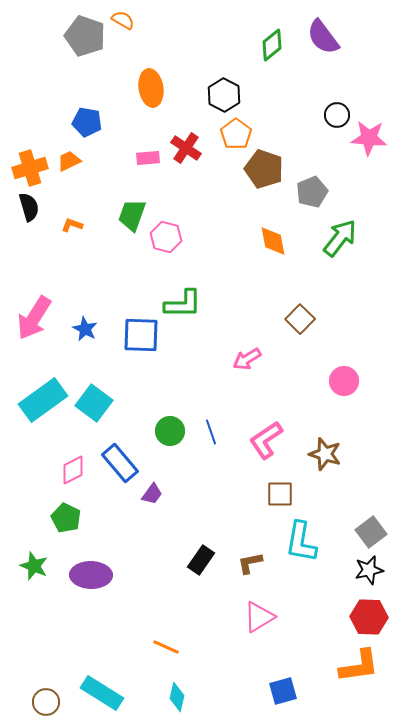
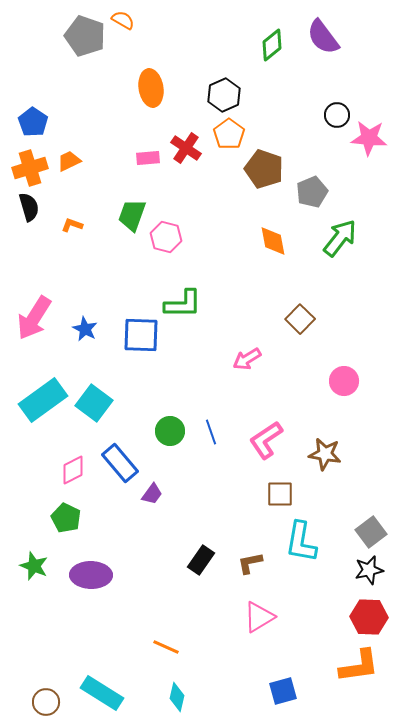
black hexagon at (224, 95): rotated 8 degrees clockwise
blue pentagon at (87, 122): moved 54 px left; rotated 24 degrees clockwise
orange pentagon at (236, 134): moved 7 px left
brown star at (325, 454): rotated 8 degrees counterclockwise
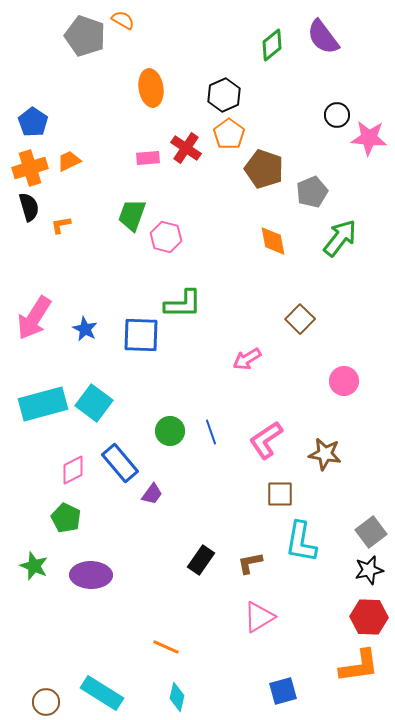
orange L-shape at (72, 225): moved 11 px left; rotated 30 degrees counterclockwise
cyan rectangle at (43, 400): moved 4 px down; rotated 21 degrees clockwise
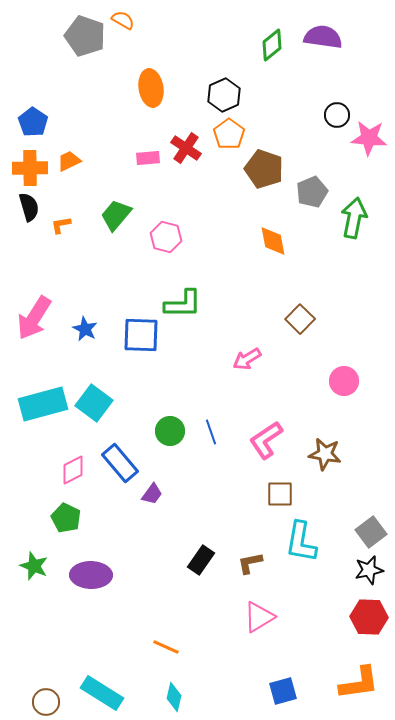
purple semicircle at (323, 37): rotated 135 degrees clockwise
orange cross at (30, 168): rotated 16 degrees clockwise
green trapezoid at (132, 215): moved 16 px left; rotated 20 degrees clockwise
green arrow at (340, 238): moved 14 px right, 20 px up; rotated 27 degrees counterclockwise
orange L-shape at (359, 666): moved 17 px down
cyan diamond at (177, 697): moved 3 px left
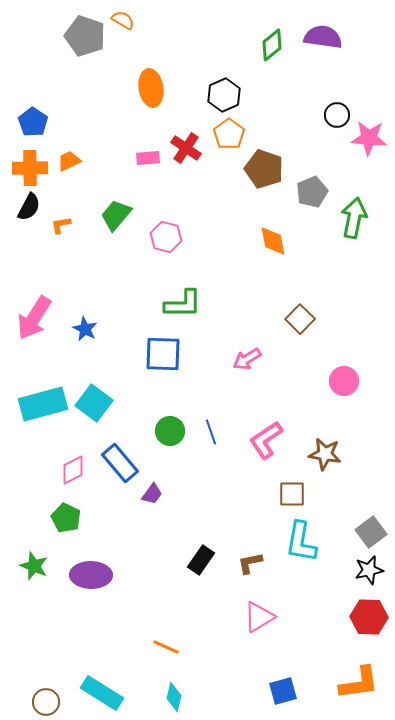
black semicircle at (29, 207): rotated 44 degrees clockwise
blue square at (141, 335): moved 22 px right, 19 px down
brown square at (280, 494): moved 12 px right
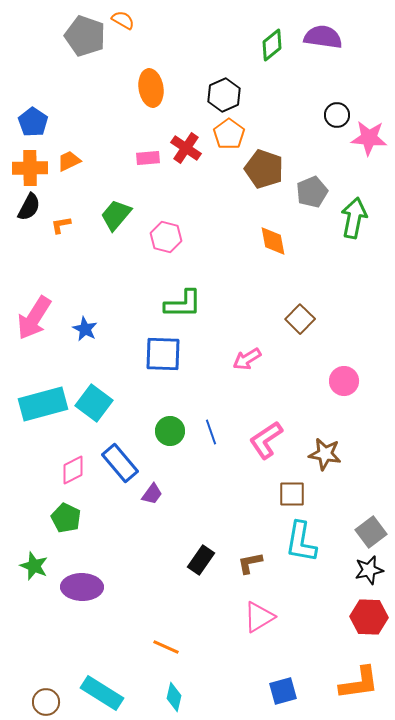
purple ellipse at (91, 575): moved 9 px left, 12 px down
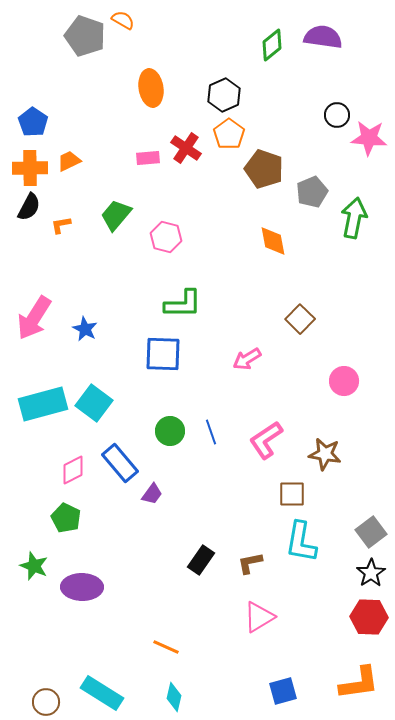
black star at (369, 570): moved 2 px right, 3 px down; rotated 20 degrees counterclockwise
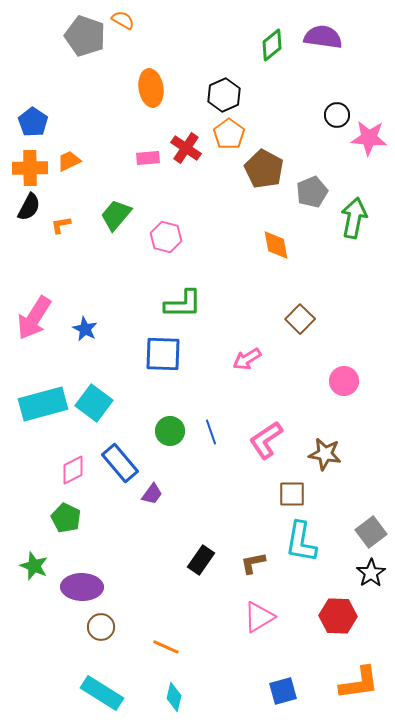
brown pentagon at (264, 169): rotated 9 degrees clockwise
orange diamond at (273, 241): moved 3 px right, 4 px down
brown L-shape at (250, 563): moved 3 px right
red hexagon at (369, 617): moved 31 px left, 1 px up
brown circle at (46, 702): moved 55 px right, 75 px up
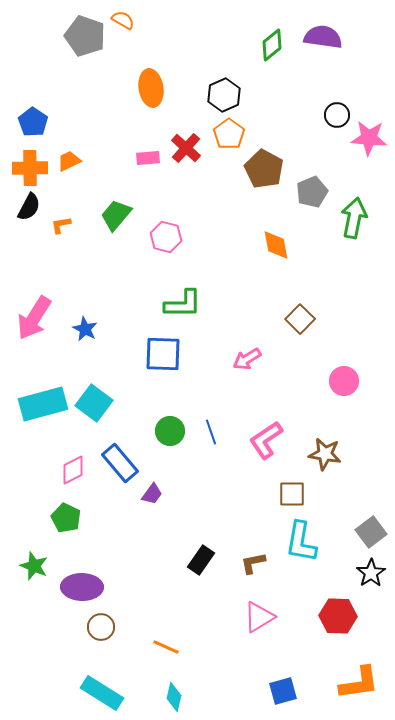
red cross at (186, 148): rotated 8 degrees clockwise
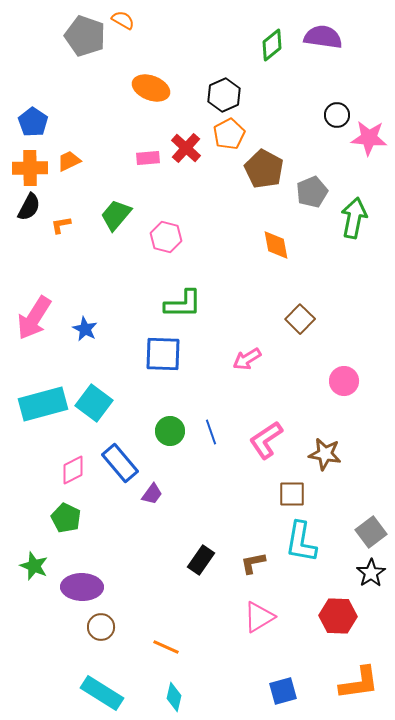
orange ellipse at (151, 88): rotated 60 degrees counterclockwise
orange pentagon at (229, 134): rotated 8 degrees clockwise
